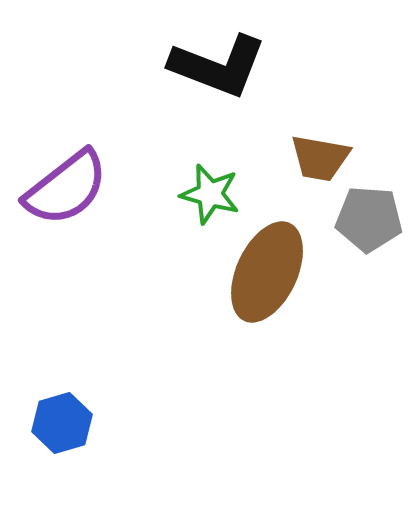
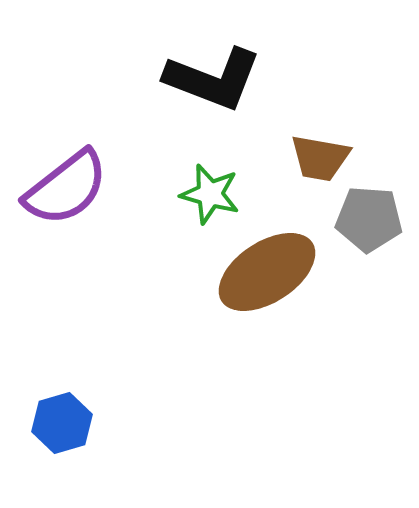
black L-shape: moved 5 px left, 13 px down
brown ellipse: rotated 32 degrees clockwise
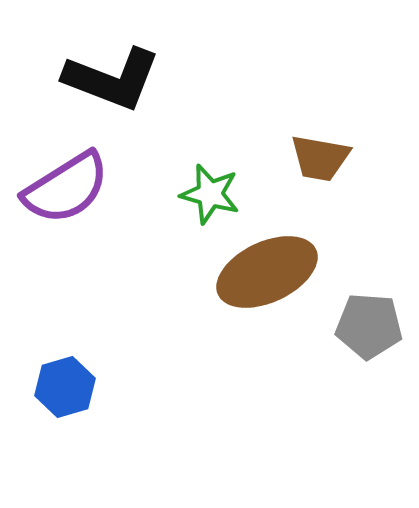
black L-shape: moved 101 px left
purple semicircle: rotated 6 degrees clockwise
gray pentagon: moved 107 px down
brown ellipse: rotated 8 degrees clockwise
blue hexagon: moved 3 px right, 36 px up
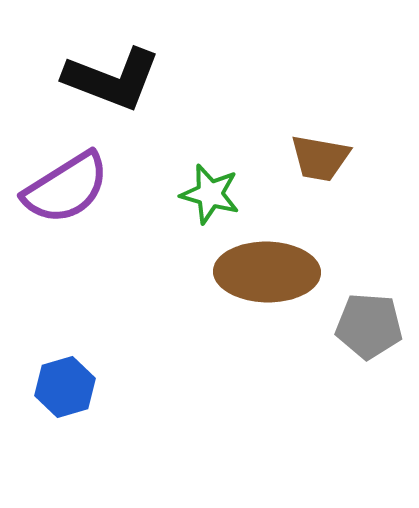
brown ellipse: rotated 26 degrees clockwise
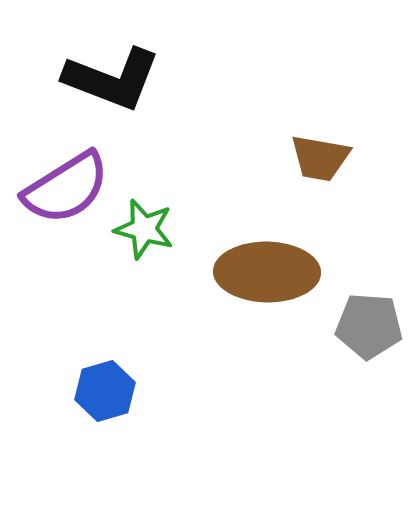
green star: moved 66 px left, 35 px down
blue hexagon: moved 40 px right, 4 px down
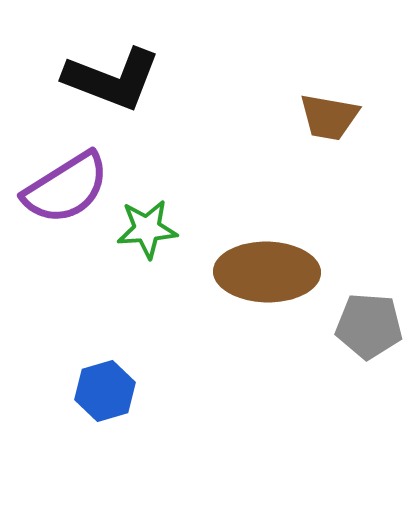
brown trapezoid: moved 9 px right, 41 px up
green star: moved 3 px right; rotated 20 degrees counterclockwise
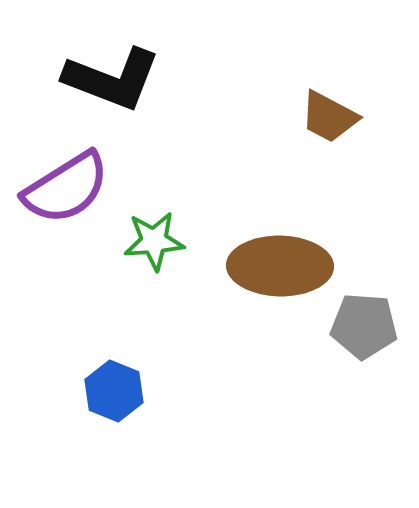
brown trapezoid: rotated 18 degrees clockwise
green star: moved 7 px right, 12 px down
brown ellipse: moved 13 px right, 6 px up
gray pentagon: moved 5 px left
blue hexagon: moved 9 px right; rotated 22 degrees counterclockwise
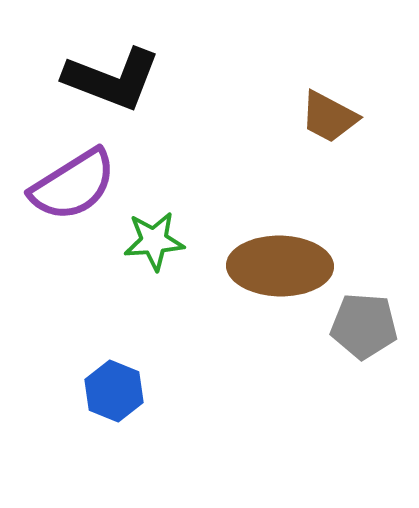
purple semicircle: moved 7 px right, 3 px up
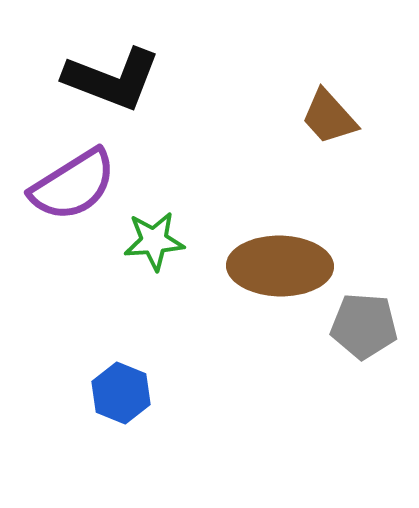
brown trapezoid: rotated 20 degrees clockwise
blue hexagon: moved 7 px right, 2 px down
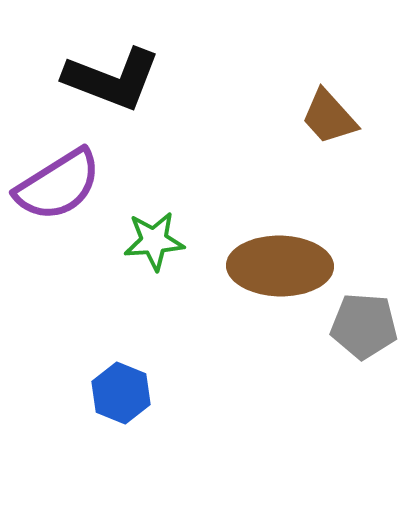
purple semicircle: moved 15 px left
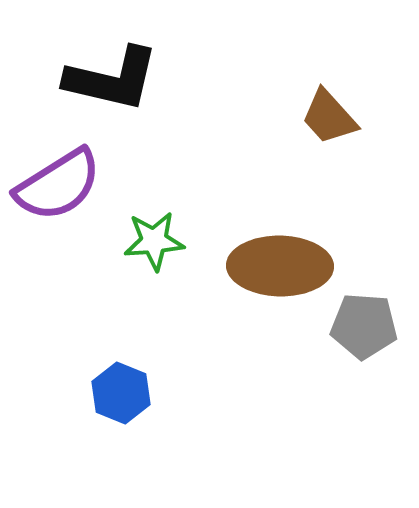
black L-shape: rotated 8 degrees counterclockwise
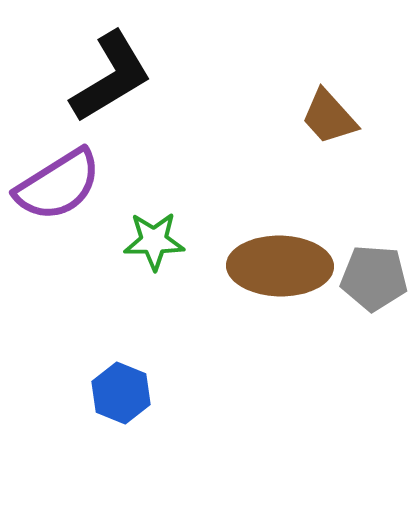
black L-shape: moved 1 px left, 2 px up; rotated 44 degrees counterclockwise
green star: rotated 4 degrees clockwise
gray pentagon: moved 10 px right, 48 px up
